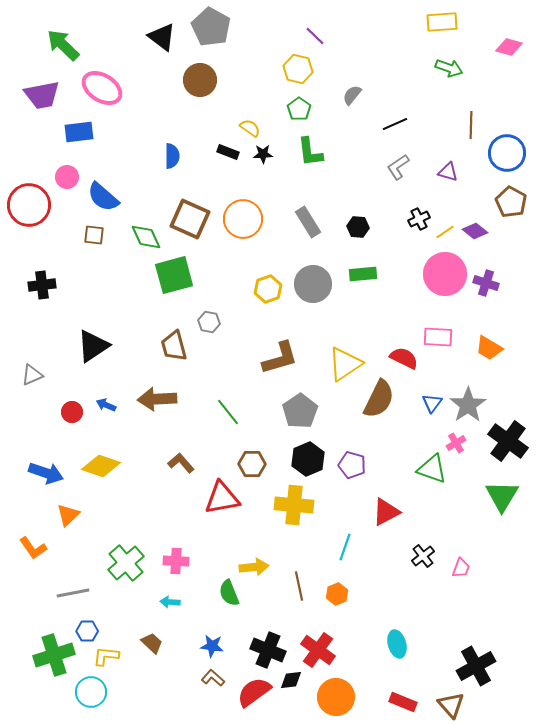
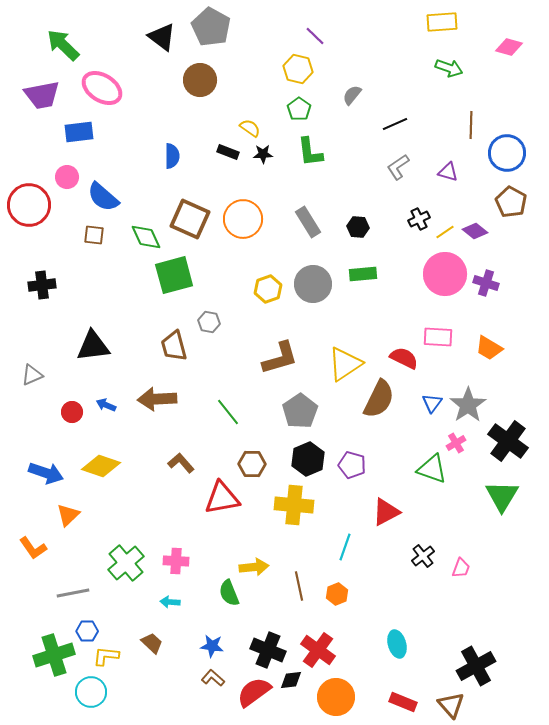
black triangle at (93, 346): rotated 27 degrees clockwise
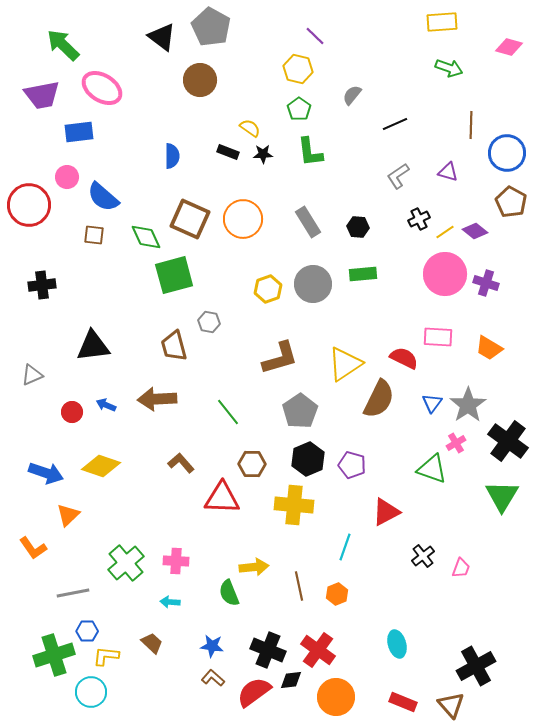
gray L-shape at (398, 167): moved 9 px down
red triangle at (222, 498): rotated 12 degrees clockwise
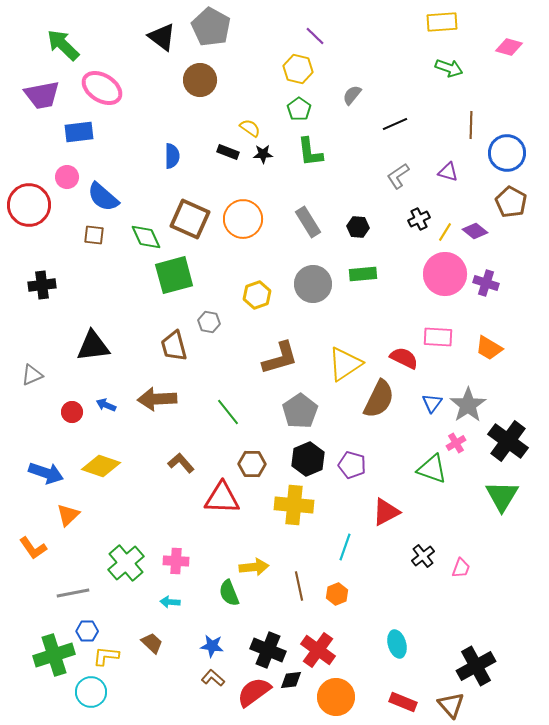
yellow line at (445, 232): rotated 24 degrees counterclockwise
yellow hexagon at (268, 289): moved 11 px left, 6 px down
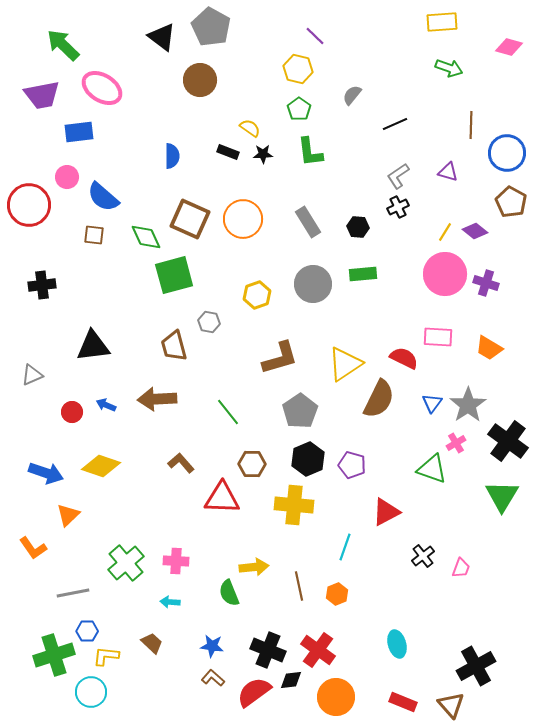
black cross at (419, 219): moved 21 px left, 12 px up
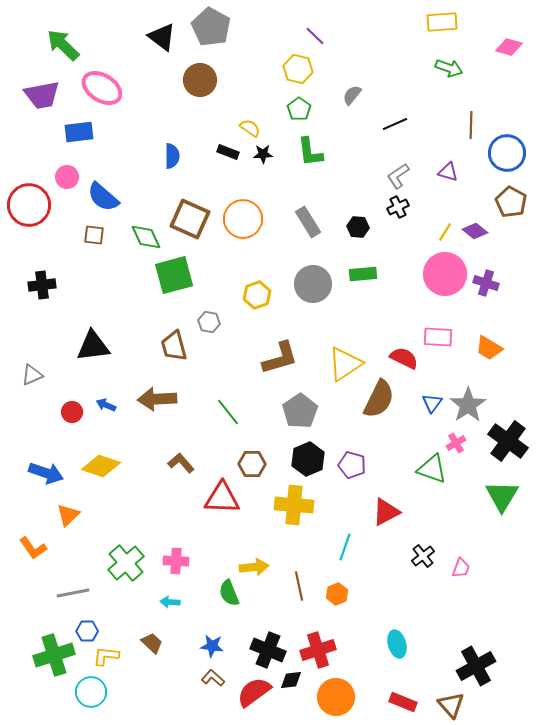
red cross at (318, 650): rotated 36 degrees clockwise
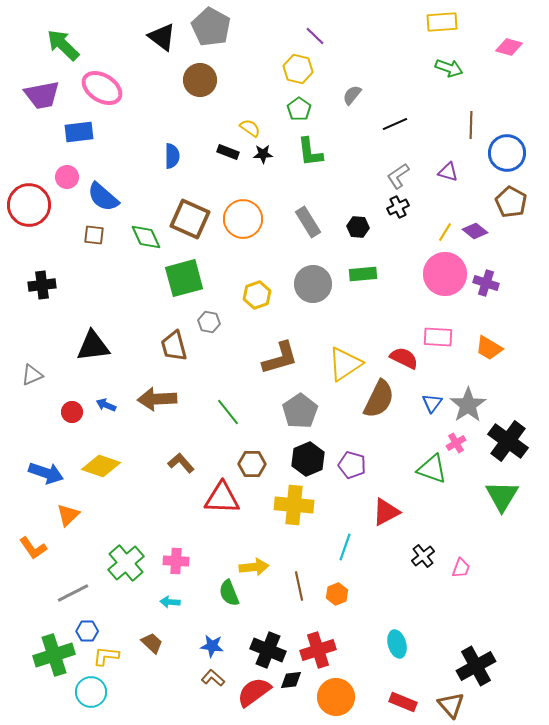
green square at (174, 275): moved 10 px right, 3 px down
gray line at (73, 593): rotated 16 degrees counterclockwise
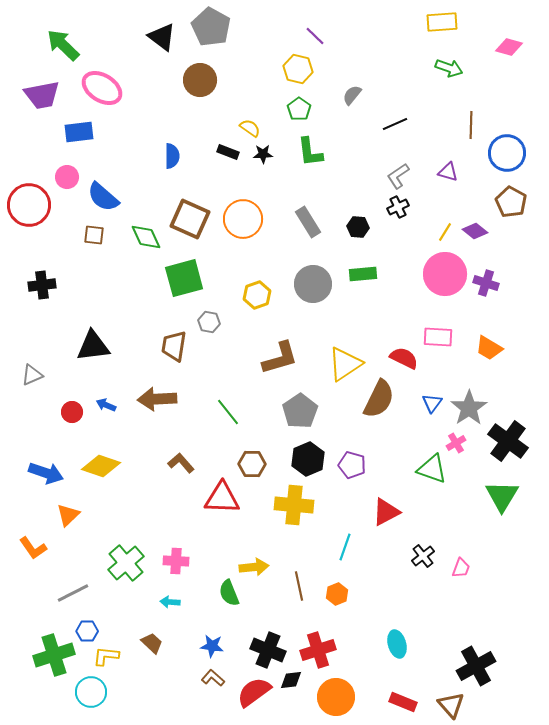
brown trapezoid at (174, 346): rotated 24 degrees clockwise
gray star at (468, 405): moved 1 px right, 3 px down
